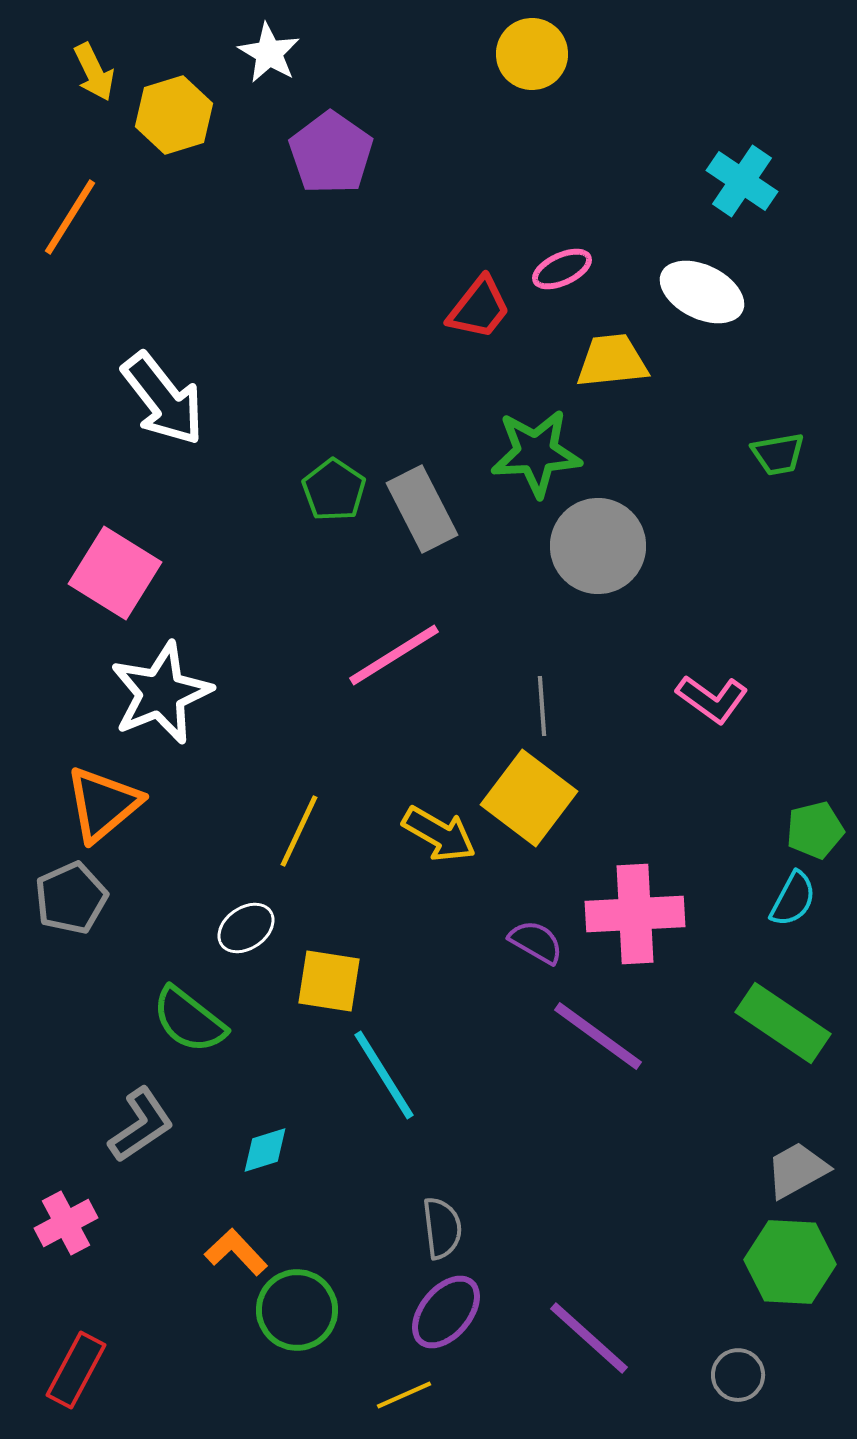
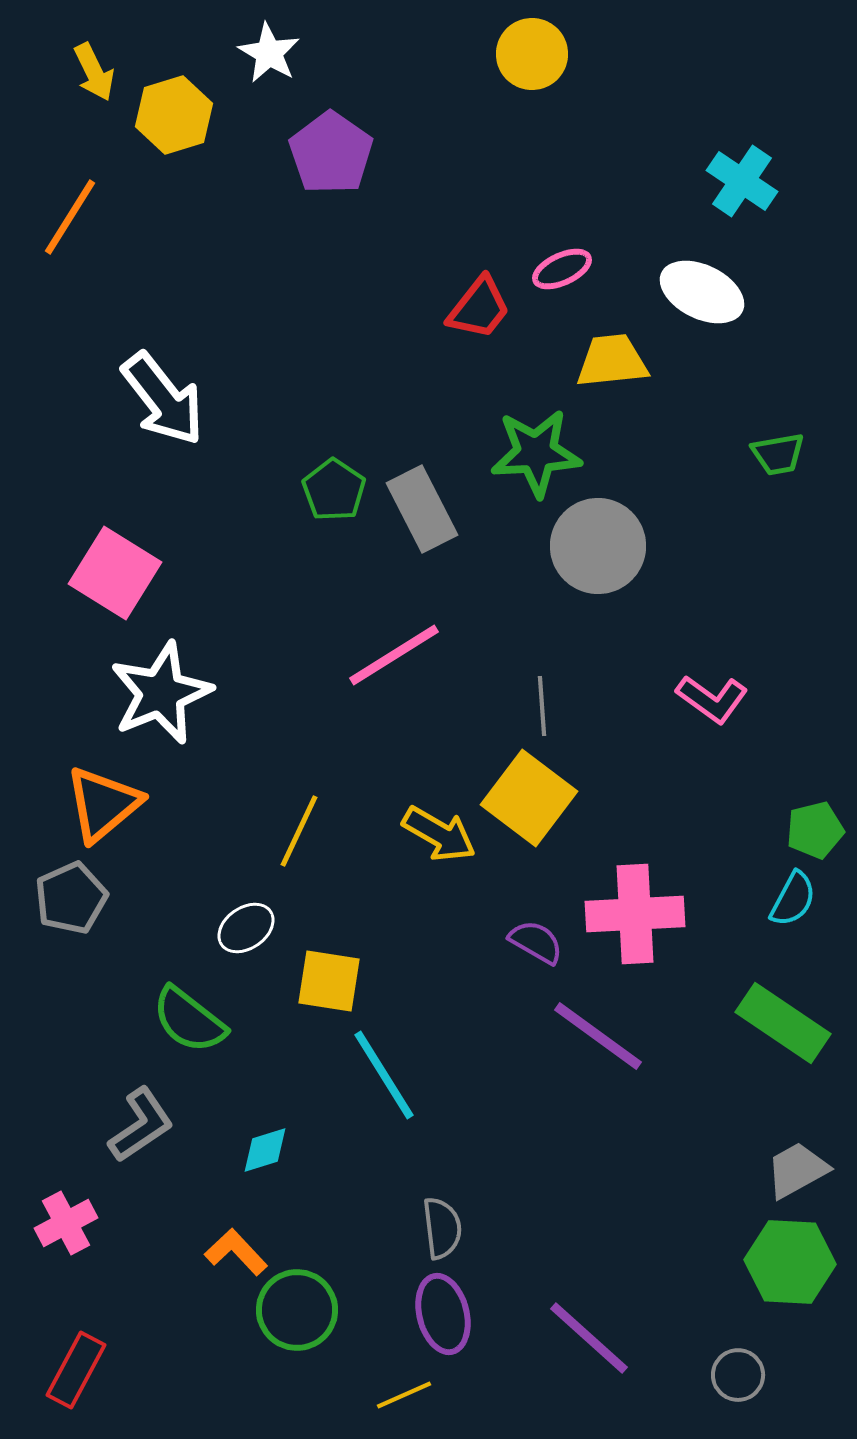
purple ellipse at (446, 1312): moved 3 px left, 2 px down; rotated 54 degrees counterclockwise
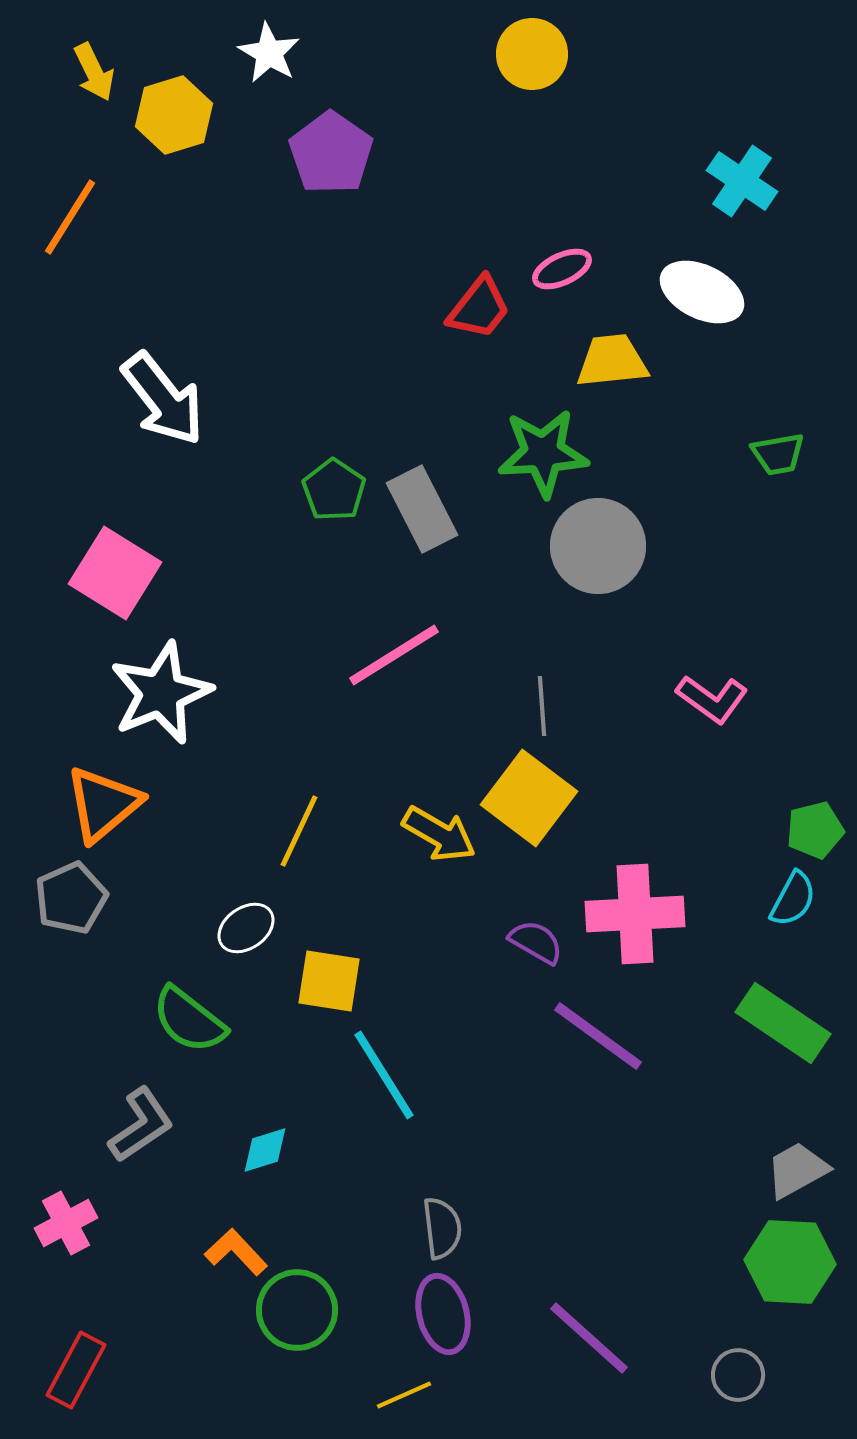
green star at (536, 453): moved 7 px right
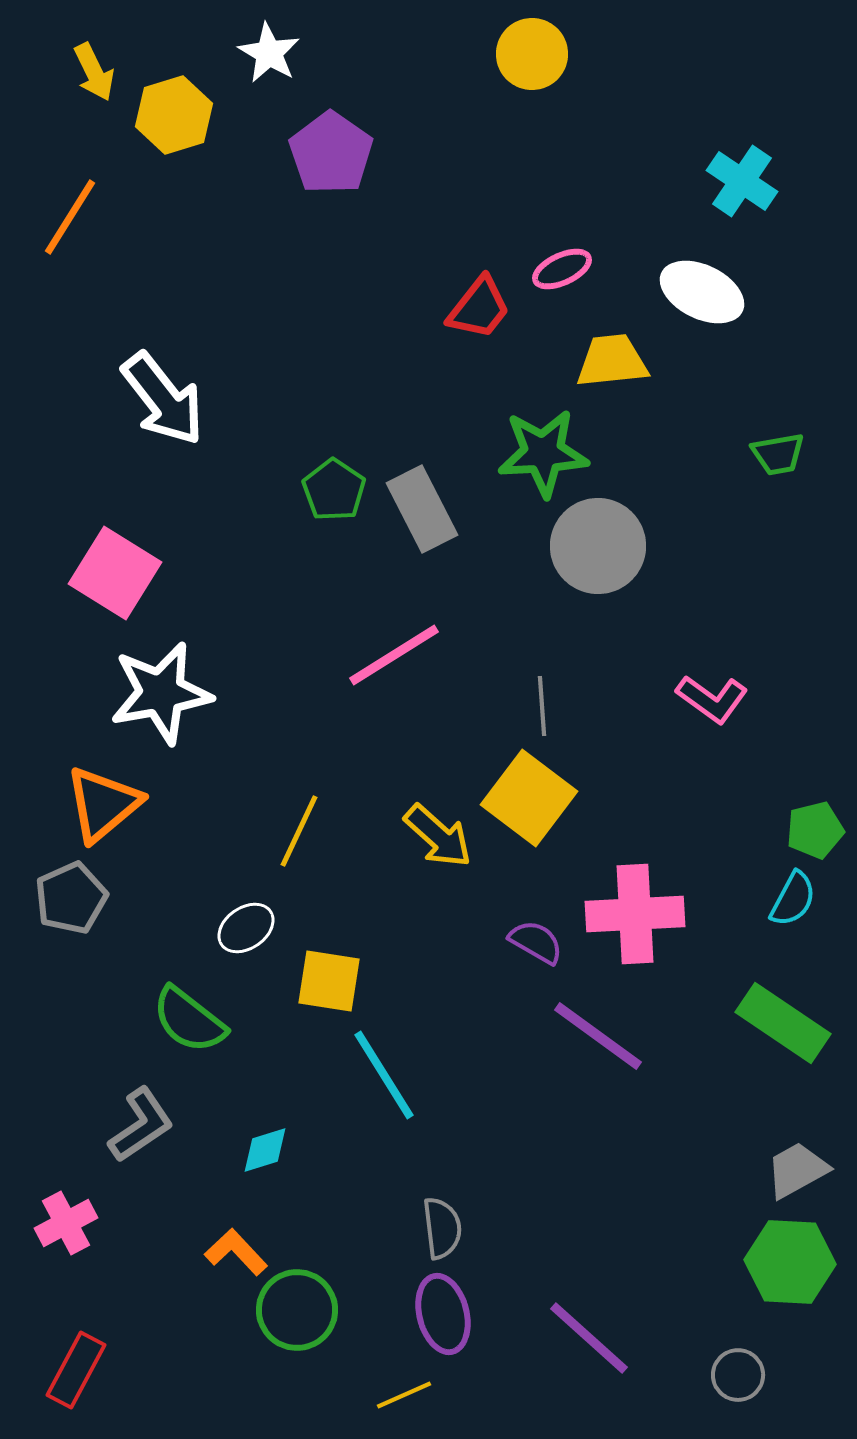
white star at (161, 693): rotated 12 degrees clockwise
yellow arrow at (439, 834): moved 1 px left, 2 px down; rotated 12 degrees clockwise
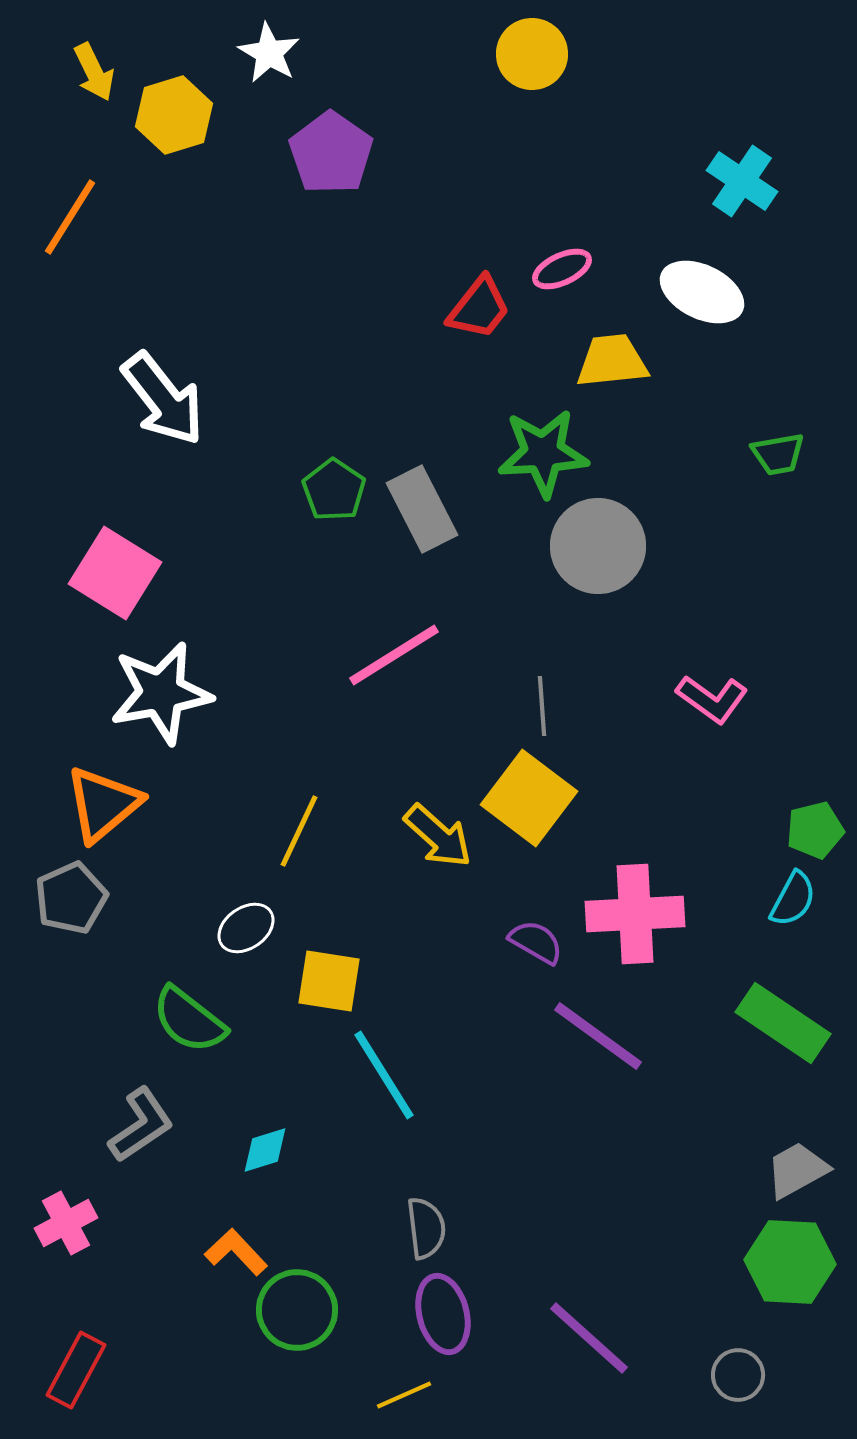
gray semicircle at (442, 1228): moved 16 px left
